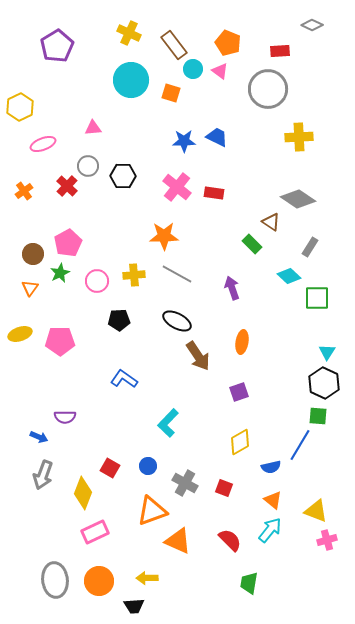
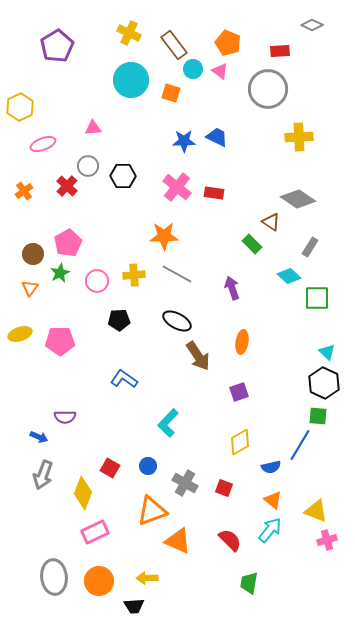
cyan triangle at (327, 352): rotated 18 degrees counterclockwise
gray ellipse at (55, 580): moved 1 px left, 3 px up
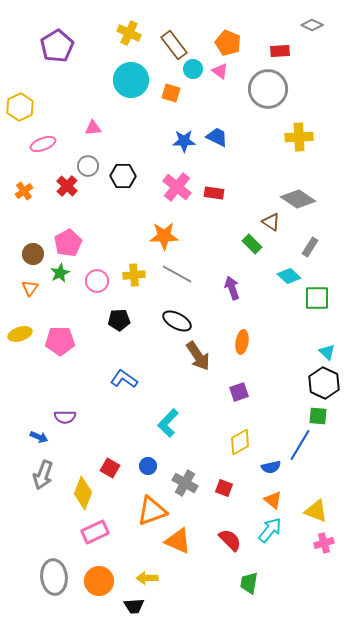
pink cross at (327, 540): moved 3 px left, 3 px down
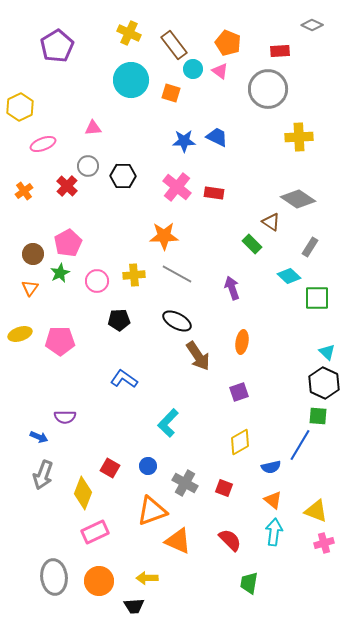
cyan arrow at (270, 530): moved 4 px right, 2 px down; rotated 32 degrees counterclockwise
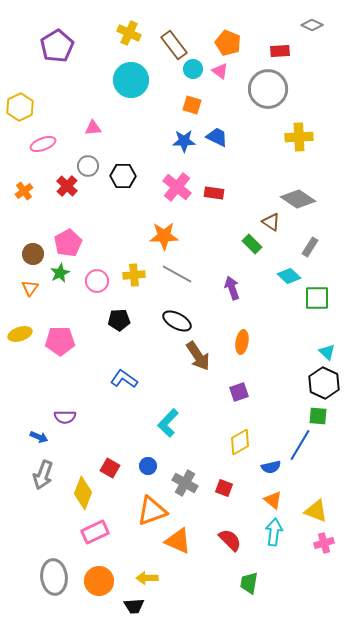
orange square at (171, 93): moved 21 px right, 12 px down
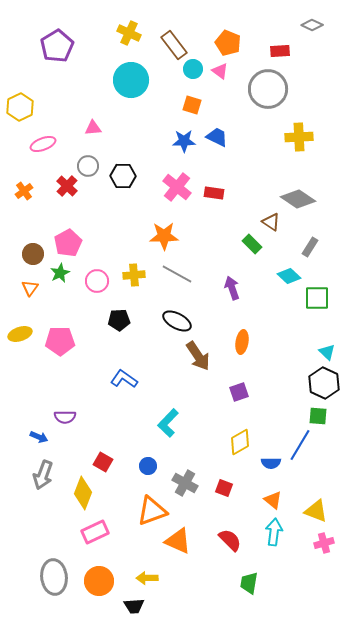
blue semicircle at (271, 467): moved 4 px up; rotated 12 degrees clockwise
red square at (110, 468): moved 7 px left, 6 px up
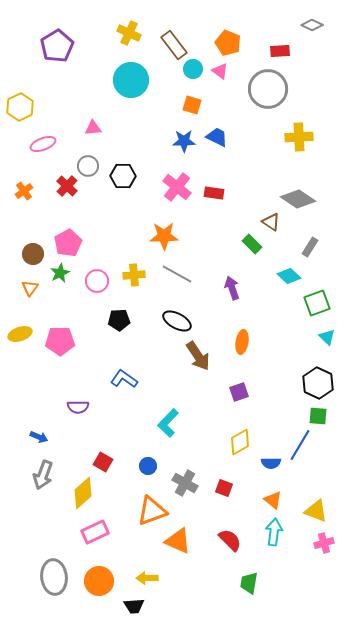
green square at (317, 298): moved 5 px down; rotated 20 degrees counterclockwise
cyan triangle at (327, 352): moved 15 px up
black hexagon at (324, 383): moved 6 px left
purple semicircle at (65, 417): moved 13 px right, 10 px up
yellow diamond at (83, 493): rotated 28 degrees clockwise
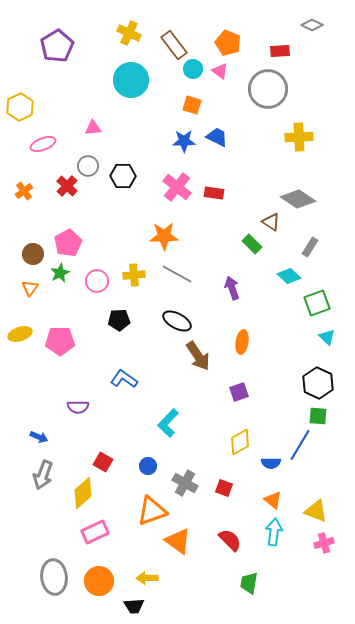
orange triangle at (178, 541): rotated 12 degrees clockwise
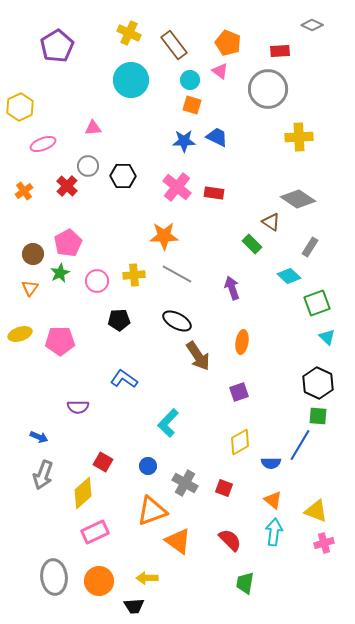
cyan circle at (193, 69): moved 3 px left, 11 px down
green trapezoid at (249, 583): moved 4 px left
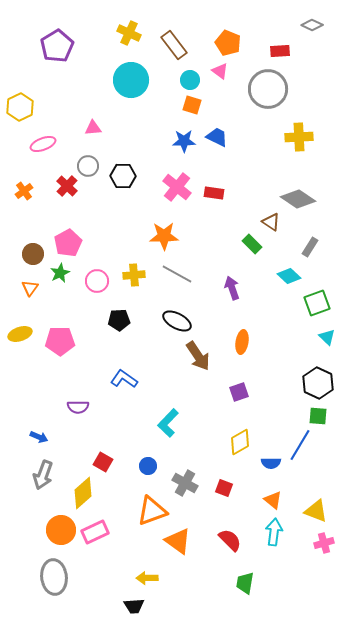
orange circle at (99, 581): moved 38 px left, 51 px up
